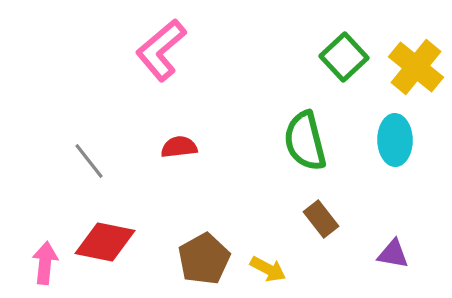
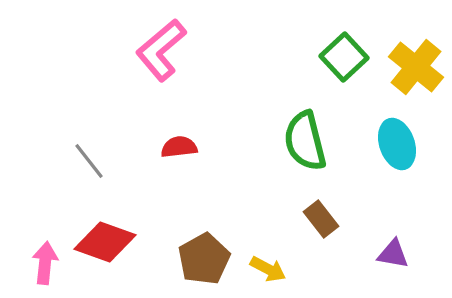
cyan ellipse: moved 2 px right, 4 px down; rotated 18 degrees counterclockwise
red diamond: rotated 8 degrees clockwise
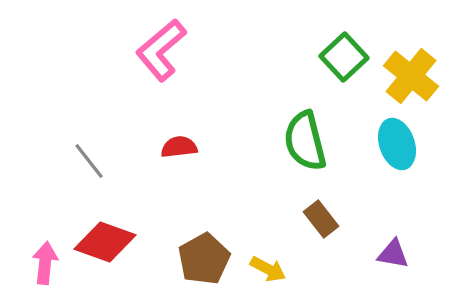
yellow cross: moved 5 px left, 9 px down
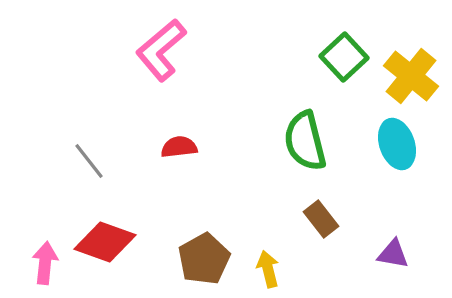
yellow arrow: rotated 132 degrees counterclockwise
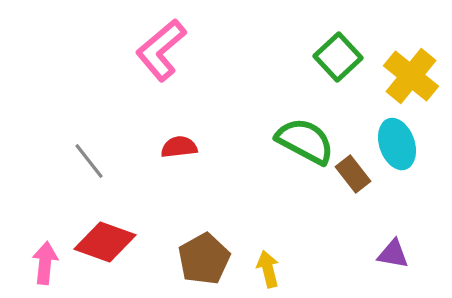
green square: moved 6 px left
green semicircle: rotated 132 degrees clockwise
brown rectangle: moved 32 px right, 45 px up
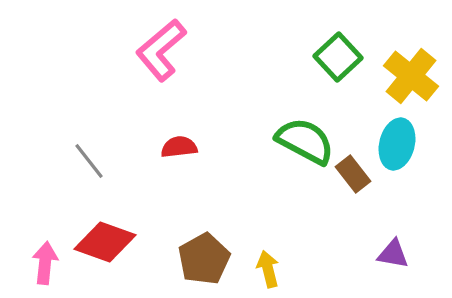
cyan ellipse: rotated 33 degrees clockwise
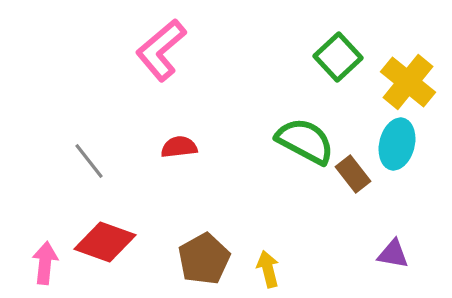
yellow cross: moved 3 px left, 6 px down
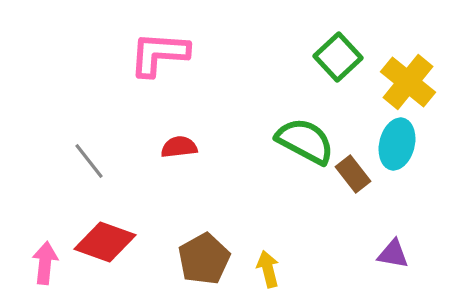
pink L-shape: moved 2 px left, 4 px down; rotated 44 degrees clockwise
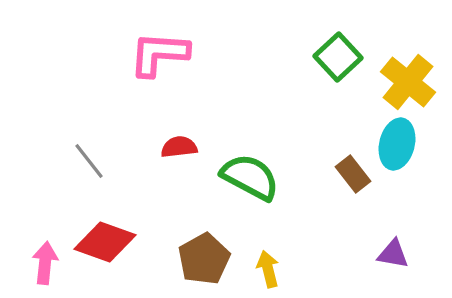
green semicircle: moved 55 px left, 36 px down
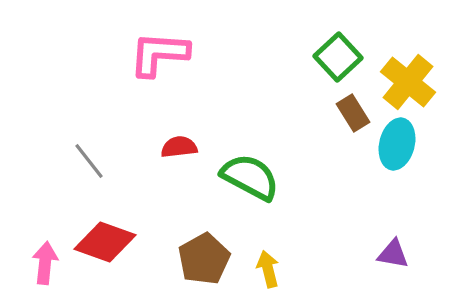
brown rectangle: moved 61 px up; rotated 6 degrees clockwise
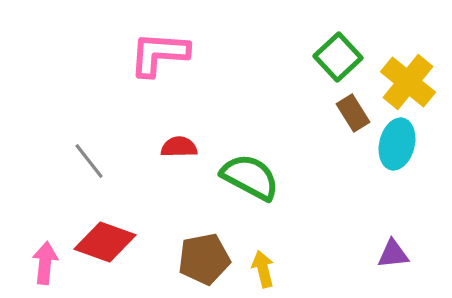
red semicircle: rotated 6 degrees clockwise
purple triangle: rotated 16 degrees counterclockwise
brown pentagon: rotated 18 degrees clockwise
yellow arrow: moved 5 px left
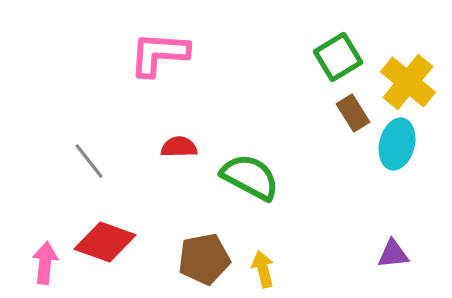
green square: rotated 12 degrees clockwise
